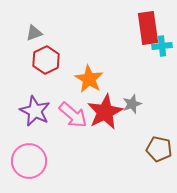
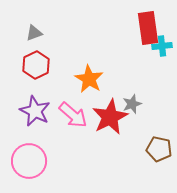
red hexagon: moved 10 px left, 5 px down
red star: moved 5 px right, 5 px down
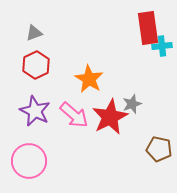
pink arrow: moved 1 px right
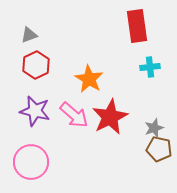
red rectangle: moved 11 px left, 2 px up
gray triangle: moved 5 px left, 2 px down
cyan cross: moved 12 px left, 21 px down
gray star: moved 22 px right, 24 px down
purple star: rotated 12 degrees counterclockwise
pink circle: moved 2 px right, 1 px down
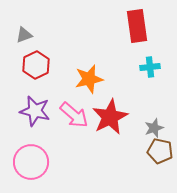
gray triangle: moved 5 px left
orange star: rotated 28 degrees clockwise
brown pentagon: moved 1 px right, 2 px down
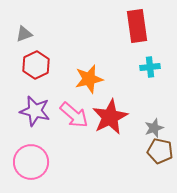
gray triangle: moved 1 px up
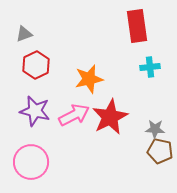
pink arrow: rotated 68 degrees counterclockwise
gray star: moved 1 px right, 1 px down; rotated 24 degrees clockwise
